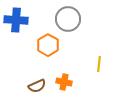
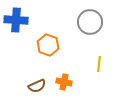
gray circle: moved 22 px right, 3 px down
orange hexagon: rotated 10 degrees counterclockwise
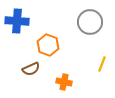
blue cross: moved 1 px right, 1 px down
yellow line: moved 3 px right; rotated 14 degrees clockwise
brown semicircle: moved 6 px left, 17 px up
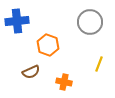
blue cross: rotated 10 degrees counterclockwise
yellow line: moved 3 px left
brown semicircle: moved 3 px down
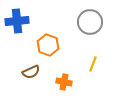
yellow line: moved 6 px left
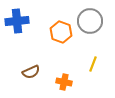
gray circle: moved 1 px up
orange hexagon: moved 13 px right, 13 px up
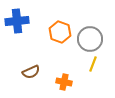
gray circle: moved 18 px down
orange hexagon: moved 1 px left
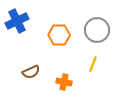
blue cross: rotated 20 degrees counterclockwise
orange hexagon: moved 1 px left, 3 px down; rotated 20 degrees counterclockwise
gray circle: moved 7 px right, 9 px up
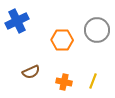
orange hexagon: moved 3 px right, 5 px down
yellow line: moved 17 px down
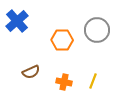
blue cross: rotated 15 degrees counterclockwise
